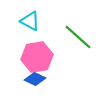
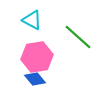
cyan triangle: moved 2 px right, 1 px up
blue diamond: rotated 25 degrees clockwise
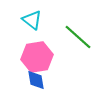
cyan triangle: rotated 10 degrees clockwise
blue diamond: moved 1 px right, 1 px down; rotated 30 degrees clockwise
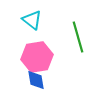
green line: rotated 32 degrees clockwise
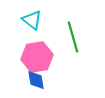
green line: moved 5 px left
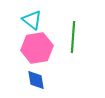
green line: rotated 20 degrees clockwise
pink hexagon: moved 9 px up
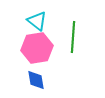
cyan triangle: moved 5 px right, 1 px down
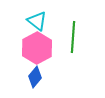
pink hexagon: rotated 20 degrees counterclockwise
blue diamond: moved 1 px left, 3 px up; rotated 50 degrees clockwise
